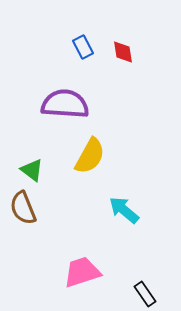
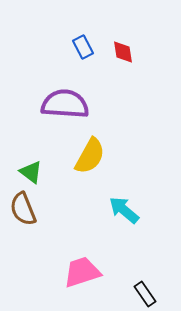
green triangle: moved 1 px left, 2 px down
brown semicircle: moved 1 px down
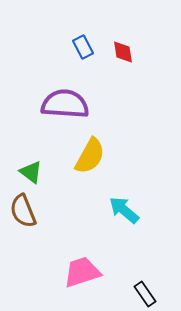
brown semicircle: moved 2 px down
